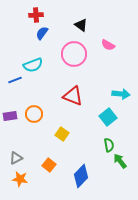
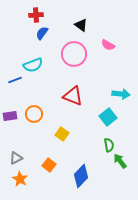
orange star: rotated 21 degrees clockwise
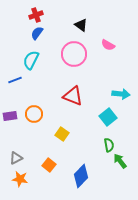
red cross: rotated 16 degrees counterclockwise
blue semicircle: moved 5 px left
cyan semicircle: moved 2 px left, 5 px up; rotated 138 degrees clockwise
orange star: rotated 21 degrees counterclockwise
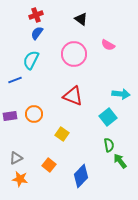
black triangle: moved 6 px up
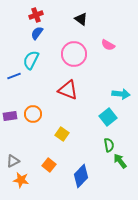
blue line: moved 1 px left, 4 px up
red triangle: moved 5 px left, 6 px up
orange circle: moved 1 px left
gray triangle: moved 3 px left, 3 px down
orange star: moved 1 px right, 1 px down
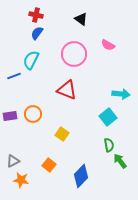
red cross: rotated 32 degrees clockwise
red triangle: moved 1 px left
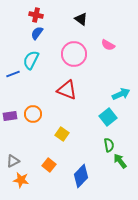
blue line: moved 1 px left, 2 px up
cyan arrow: rotated 30 degrees counterclockwise
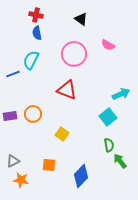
blue semicircle: rotated 48 degrees counterclockwise
orange square: rotated 32 degrees counterclockwise
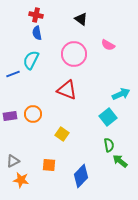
green arrow: rotated 14 degrees counterclockwise
